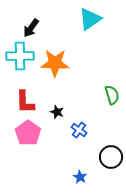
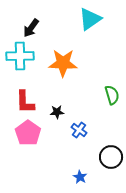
orange star: moved 8 px right
black star: rotated 24 degrees counterclockwise
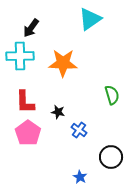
black star: moved 1 px right; rotated 16 degrees clockwise
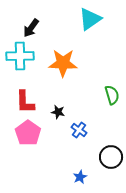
blue star: rotated 16 degrees clockwise
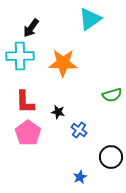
green semicircle: rotated 90 degrees clockwise
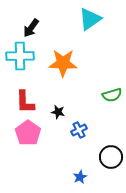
blue cross: rotated 28 degrees clockwise
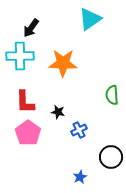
green semicircle: rotated 102 degrees clockwise
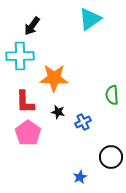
black arrow: moved 1 px right, 2 px up
orange star: moved 9 px left, 15 px down
blue cross: moved 4 px right, 8 px up
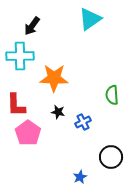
red L-shape: moved 9 px left, 3 px down
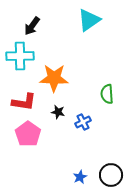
cyan triangle: moved 1 px left, 1 px down
green semicircle: moved 5 px left, 1 px up
red L-shape: moved 8 px right, 3 px up; rotated 80 degrees counterclockwise
pink pentagon: moved 1 px down
black circle: moved 18 px down
